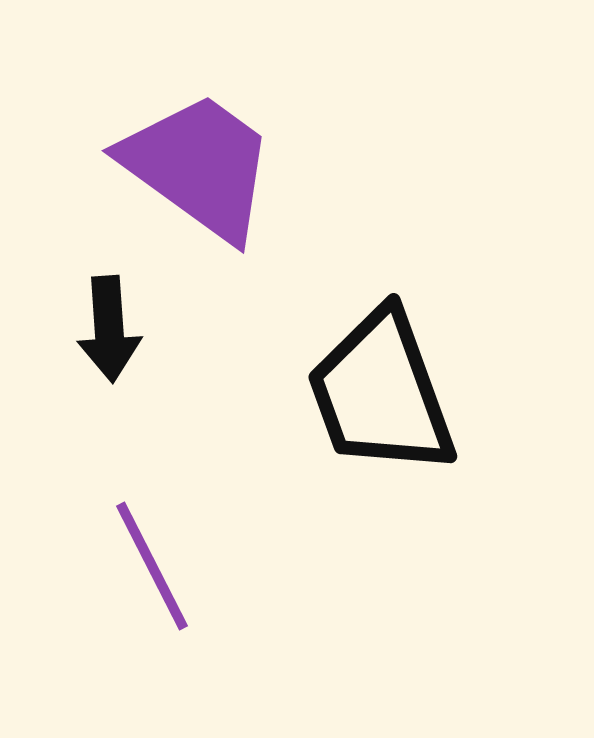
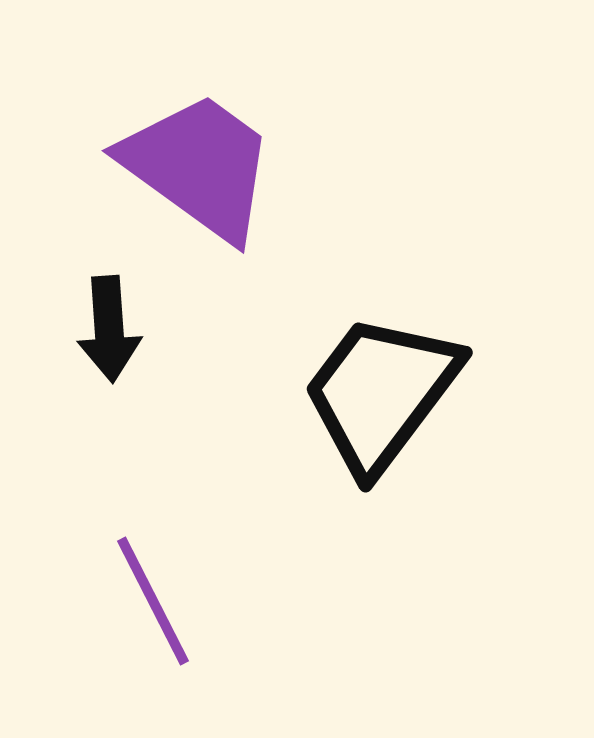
black trapezoid: rotated 57 degrees clockwise
purple line: moved 1 px right, 35 px down
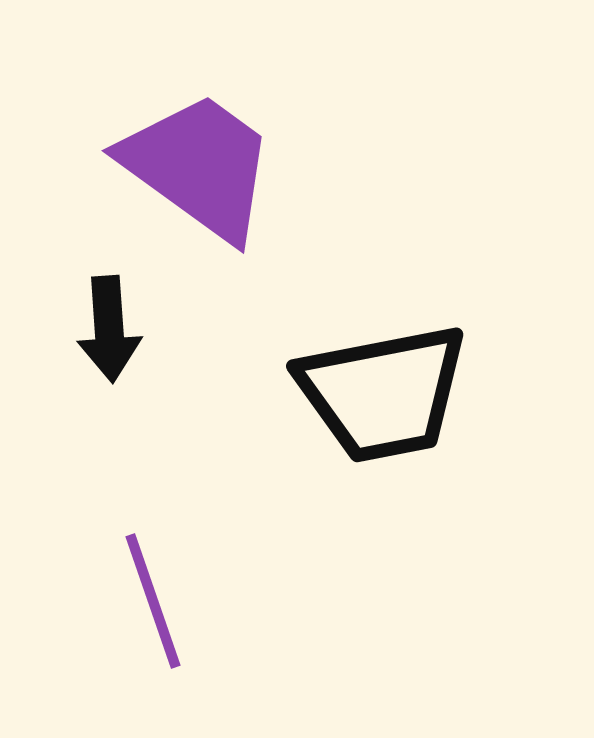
black trapezoid: moved 2 px right; rotated 138 degrees counterclockwise
purple line: rotated 8 degrees clockwise
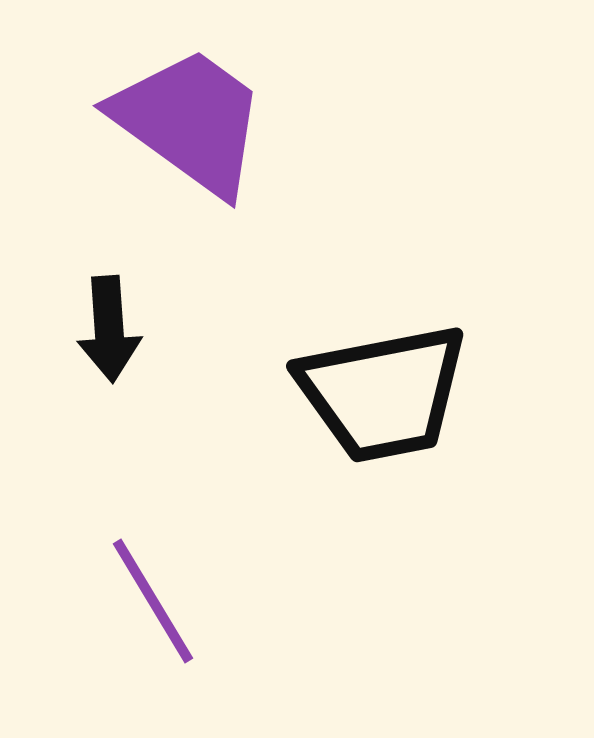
purple trapezoid: moved 9 px left, 45 px up
purple line: rotated 12 degrees counterclockwise
